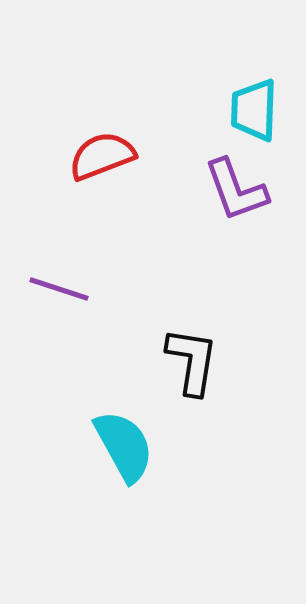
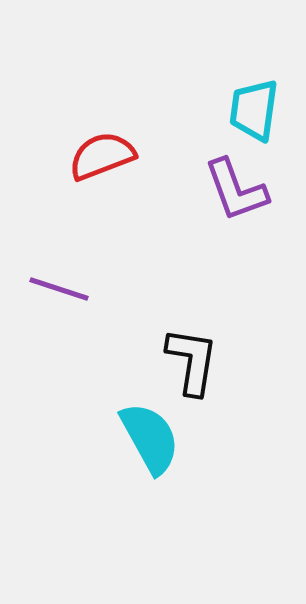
cyan trapezoid: rotated 6 degrees clockwise
cyan semicircle: moved 26 px right, 8 px up
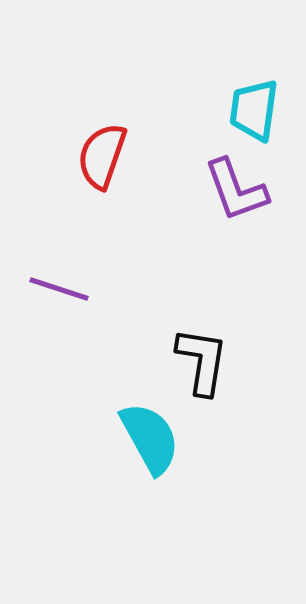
red semicircle: rotated 50 degrees counterclockwise
black L-shape: moved 10 px right
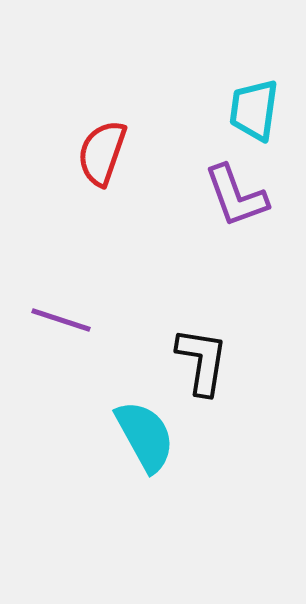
red semicircle: moved 3 px up
purple L-shape: moved 6 px down
purple line: moved 2 px right, 31 px down
cyan semicircle: moved 5 px left, 2 px up
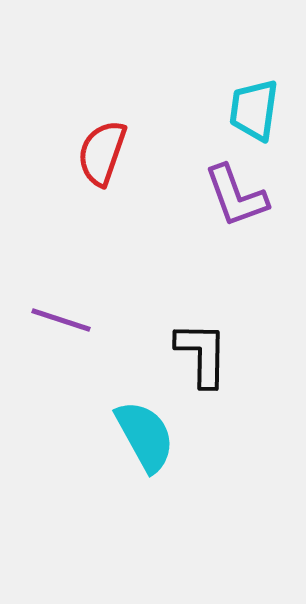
black L-shape: moved 7 px up; rotated 8 degrees counterclockwise
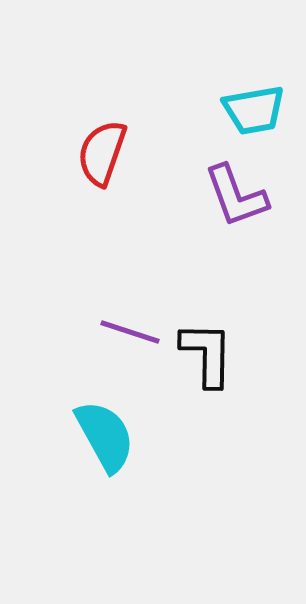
cyan trapezoid: rotated 108 degrees counterclockwise
purple line: moved 69 px right, 12 px down
black L-shape: moved 5 px right
cyan semicircle: moved 40 px left
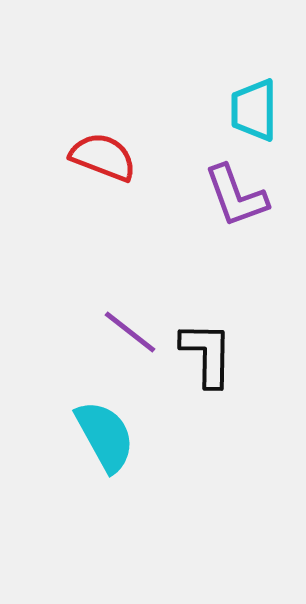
cyan trapezoid: rotated 100 degrees clockwise
red semicircle: moved 1 px right, 4 px down; rotated 92 degrees clockwise
purple line: rotated 20 degrees clockwise
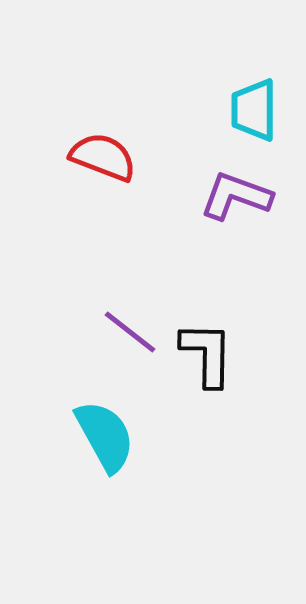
purple L-shape: rotated 130 degrees clockwise
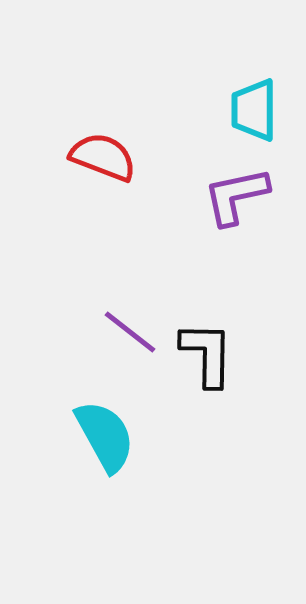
purple L-shape: rotated 32 degrees counterclockwise
